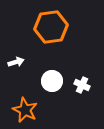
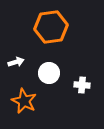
white circle: moved 3 px left, 8 px up
white cross: rotated 21 degrees counterclockwise
orange star: moved 1 px left, 9 px up
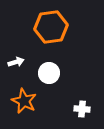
white cross: moved 24 px down
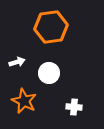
white arrow: moved 1 px right
white cross: moved 8 px left, 2 px up
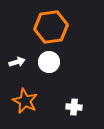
white circle: moved 11 px up
orange star: moved 1 px right
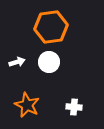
orange star: moved 2 px right, 4 px down
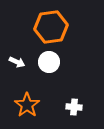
white arrow: rotated 42 degrees clockwise
orange star: rotated 10 degrees clockwise
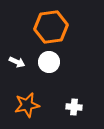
orange star: rotated 25 degrees clockwise
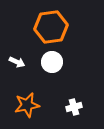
white circle: moved 3 px right
white cross: rotated 21 degrees counterclockwise
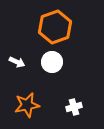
orange hexagon: moved 4 px right; rotated 12 degrees counterclockwise
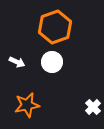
white cross: moved 19 px right; rotated 28 degrees counterclockwise
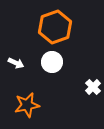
white arrow: moved 1 px left, 1 px down
white cross: moved 20 px up
